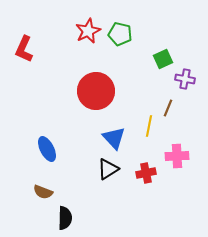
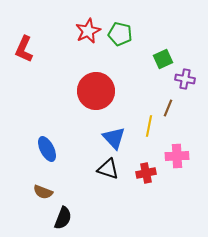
black triangle: rotated 50 degrees clockwise
black semicircle: moved 2 px left; rotated 20 degrees clockwise
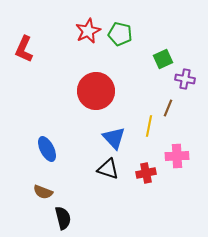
black semicircle: rotated 35 degrees counterclockwise
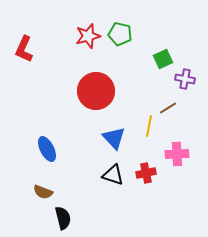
red star: moved 5 px down; rotated 10 degrees clockwise
brown line: rotated 36 degrees clockwise
pink cross: moved 2 px up
black triangle: moved 5 px right, 6 px down
